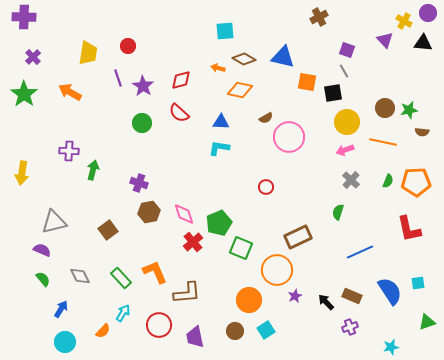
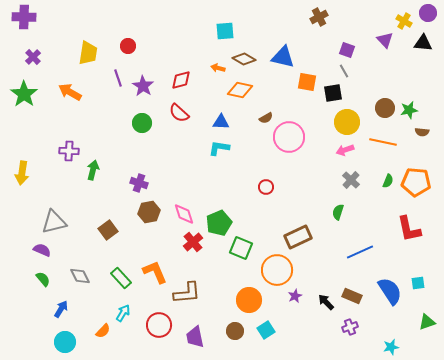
orange pentagon at (416, 182): rotated 8 degrees clockwise
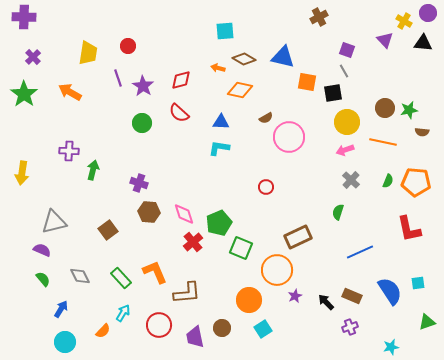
brown hexagon at (149, 212): rotated 15 degrees clockwise
cyan square at (266, 330): moved 3 px left, 1 px up
brown circle at (235, 331): moved 13 px left, 3 px up
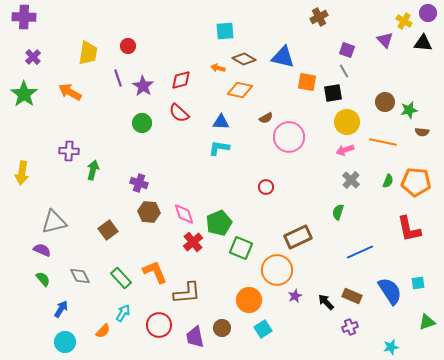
brown circle at (385, 108): moved 6 px up
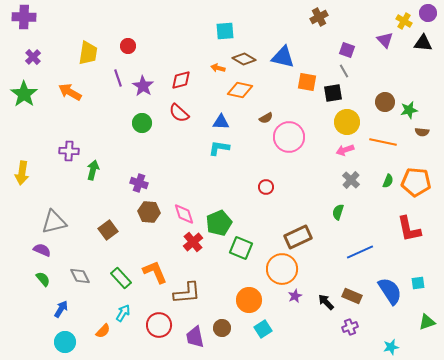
orange circle at (277, 270): moved 5 px right, 1 px up
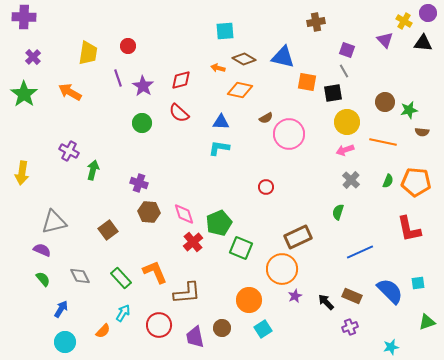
brown cross at (319, 17): moved 3 px left, 5 px down; rotated 18 degrees clockwise
pink circle at (289, 137): moved 3 px up
purple cross at (69, 151): rotated 24 degrees clockwise
blue semicircle at (390, 291): rotated 12 degrees counterclockwise
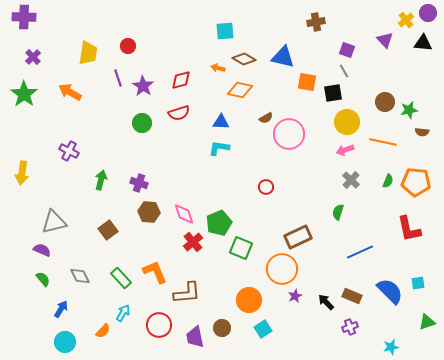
yellow cross at (404, 21): moved 2 px right, 1 px up; rotated 21 degrees clockwise
red semicircle at (179, 113): rotated 60 degrees counterclockwise
green arrow at (93, 170): moved 8 px right, 10 px down
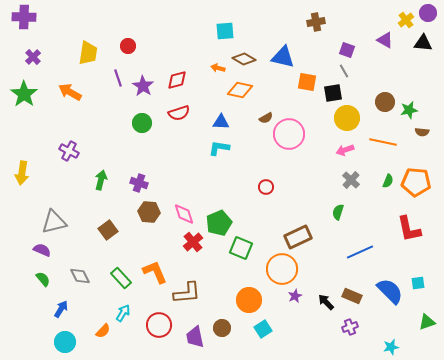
purple triangle at (385, 40): rotated 18 degrees counterclockwise
red diamond at (181, 80): moved 4 px left
yellow circle at (347, 122): moved 4 px up
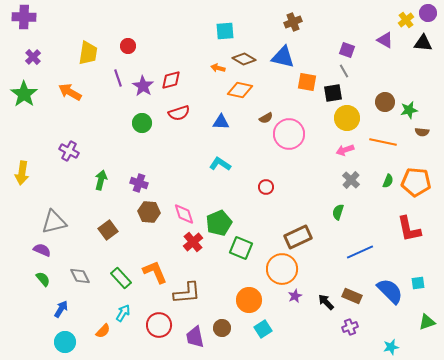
brown cross at (316, 22): moved 23 px left; rotated 12 degrees counterclockwise
red diamond at (177, 80): moved 6 px left
cyan L-shape at (219, 148): moved 1 px right, 16 px down; rotated 25 degrees clockwise
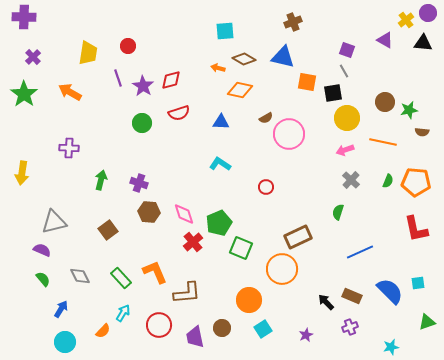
purple cross at (69, 151): moved 3 px up; rotated 24 degrees counterclockwise
red L-shape at (409, 229): moved 7 px right
purple star at (295, 296): moved 11 px right, 39 px down
